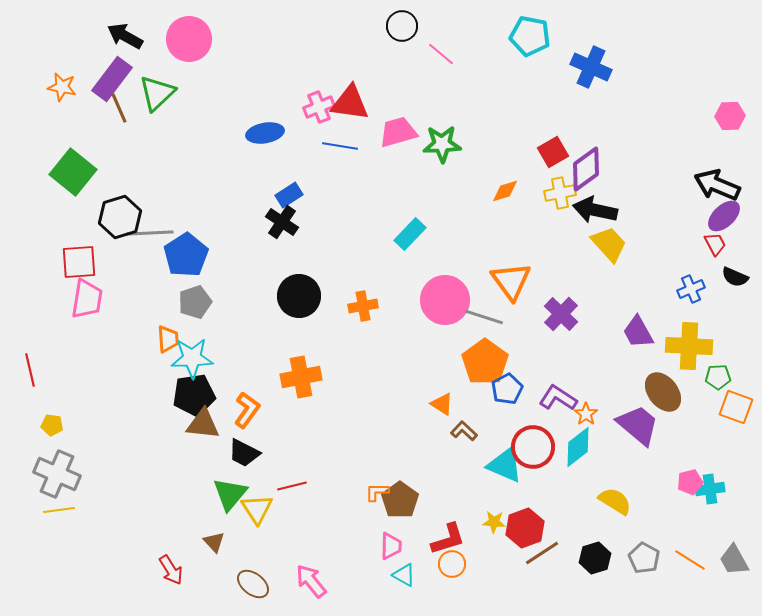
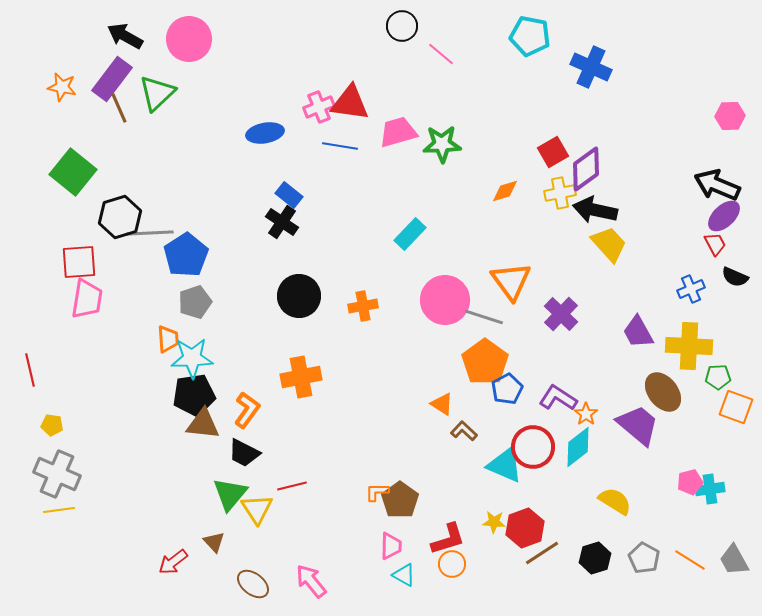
blue rectangle at (289, 195): rotated 72 degrees clockwise
red arrow at (171, 570): moved 2 px right, 8 px up; rotated 84 degrees clockwise
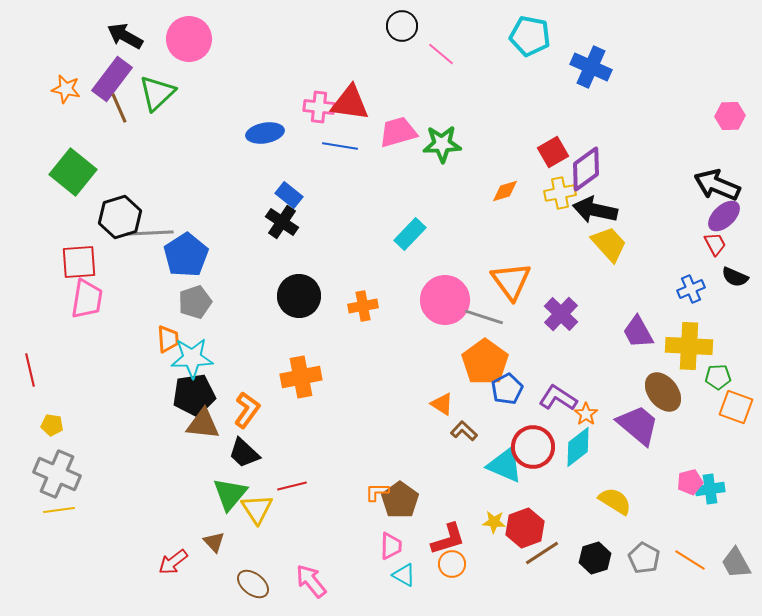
orange star at (62, 87): moved 4 px right, 2 px down
pink cross at (319, 107): rotated 28 degrees clockwise
black trapezoid at (244, 453): rotated 16 degrees clockwise
gray trapezoid at (734, 560): moved 2 px right, 3 px down
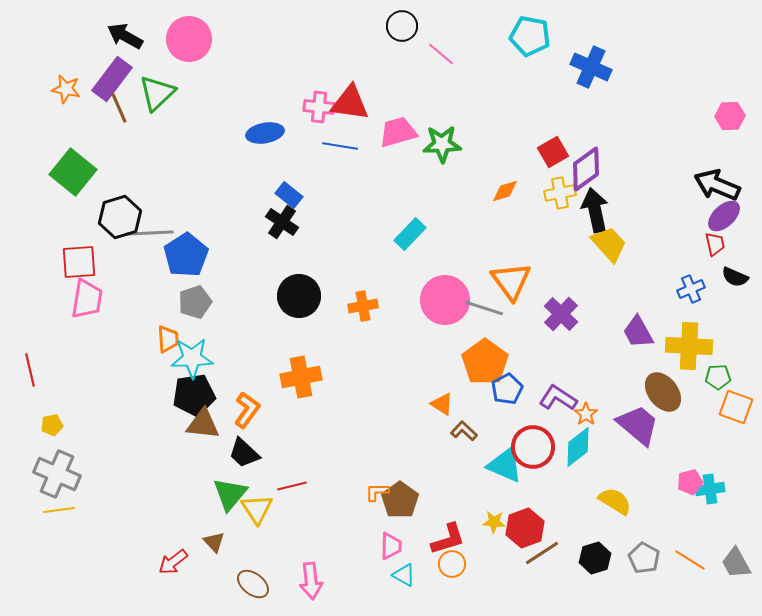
black arrow at (595, 210): rotated 66 degrees clockwise
red trapezoid at (715, 244): rotated 15 degrees clockwise
gray line at (484, 317): moved 9 px up
yellow pentagon at (52, 425): rotated 20 degrees counterclockwise
pink arrow at (311, 581): rotated 147 degrees counterclockwise
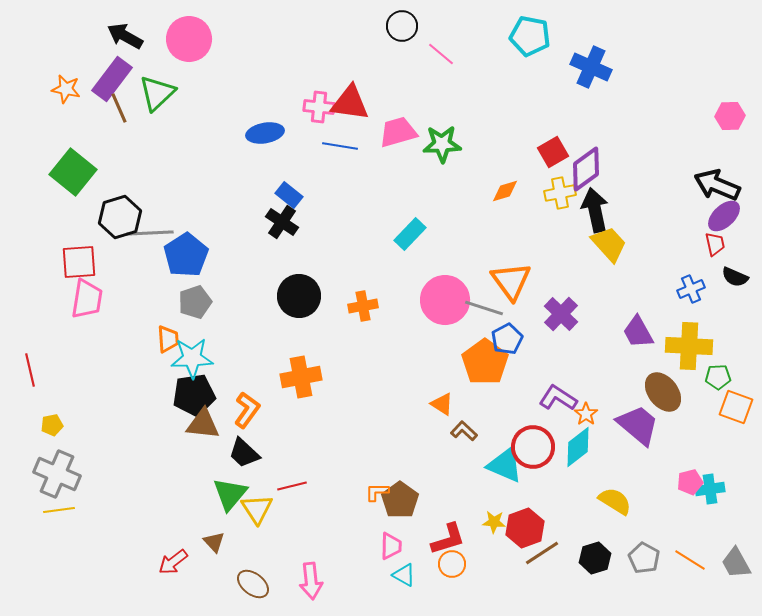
blue pentagon at (507, 389): moved 50 px up
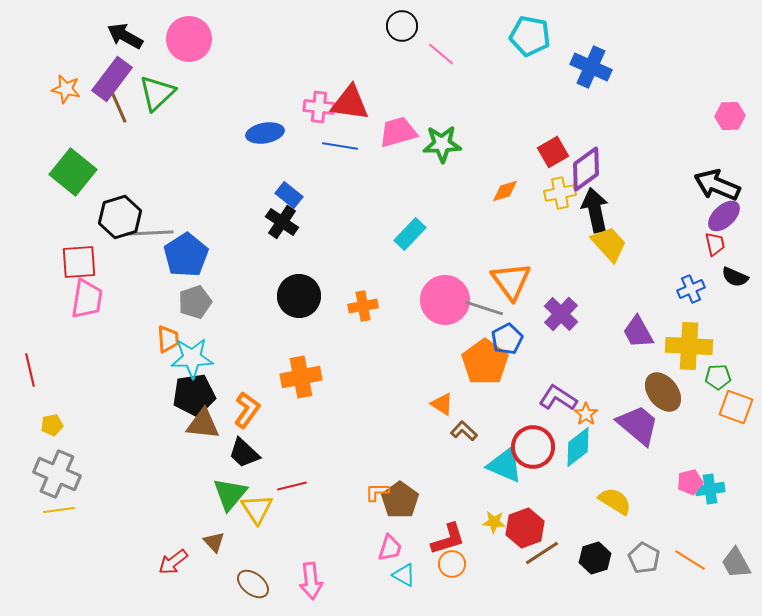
pink trapezoid at (391, 546): moved 1 px left, 2 px down; rotated 16 degrees clockwise
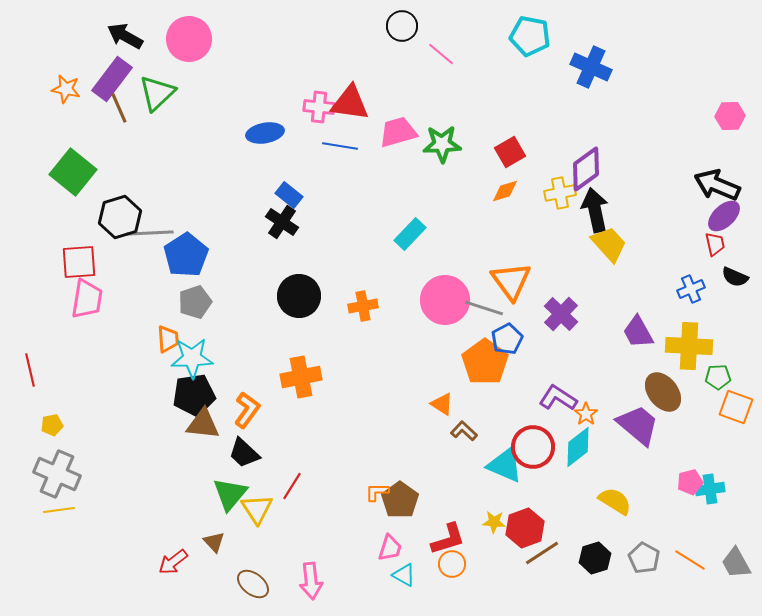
red square at (553, 152): moved 43 px left
red line at (292, 486): rotated 44 degrees counterclockwise
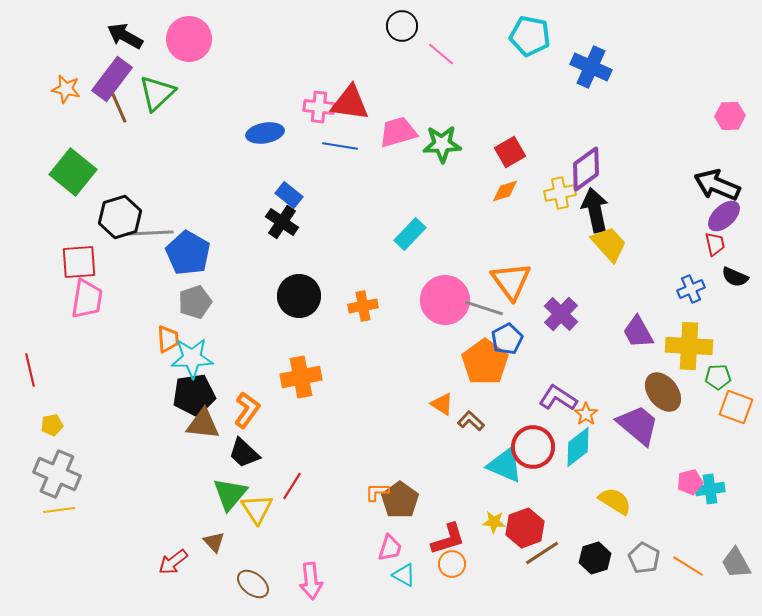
blue pentagon at (186, 255): moved 2 px right, 2 px up; rotated 9 degrees counterclockwise
brown L-shape at (464, 431): moved 7 px right, 10 px up
orange line at (690, 560): moved 2 px left, 6 px down
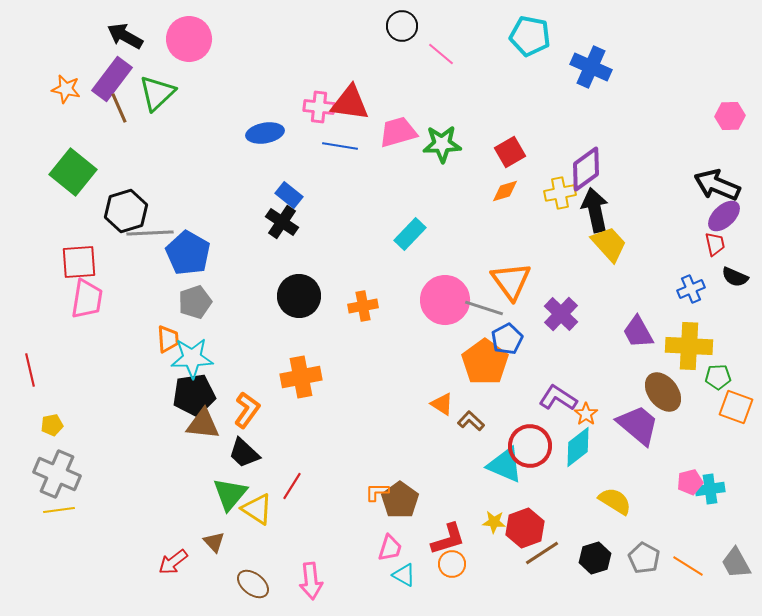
black hexagon at (120, 217): moved 6 px right, 6 px up
red circle at (533, 447): moved 3 px left, 1 px up
yellow triangle at (257, 509): rotated 24 degrees counterclockwise
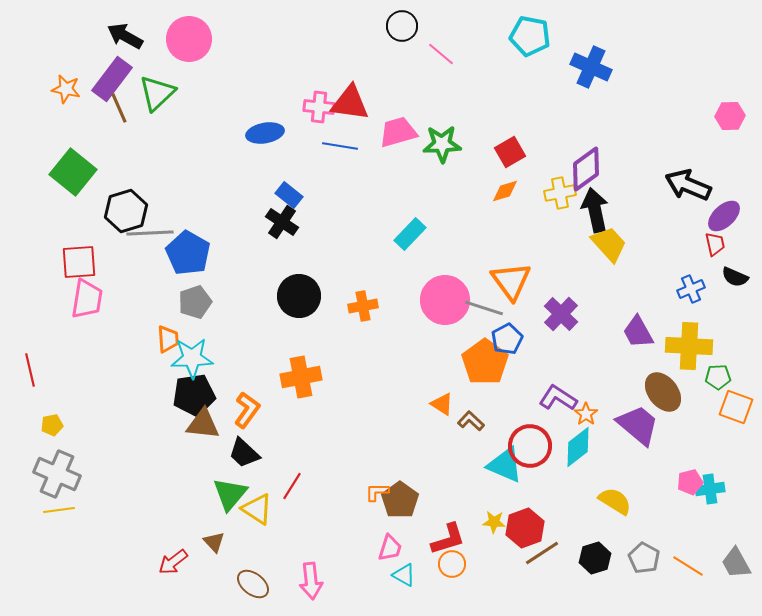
black arrow at (717, 185): moved 29 px left
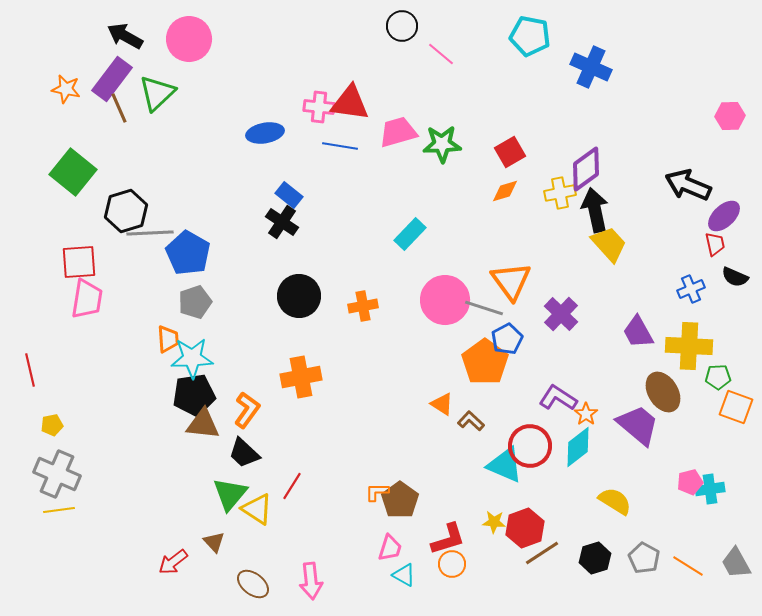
brown ellipse at (663, 392): rotated 6 degrees clockwise
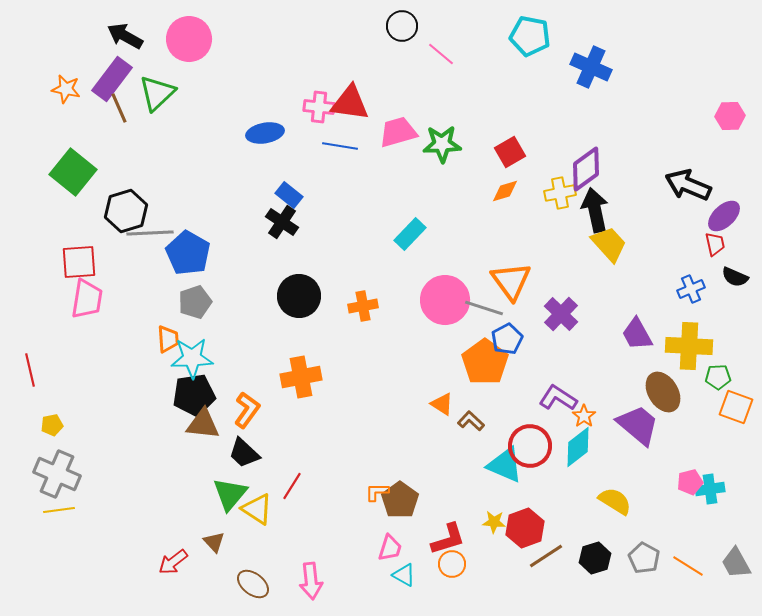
purple trapezoid at (638, 332): moved 1 px left, 2 px down
orange star at (586, 414): moved 2 px left, 2 px down
brown line at (542, 553): moved 4 px right, 3 px down
